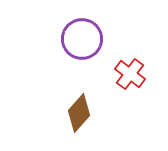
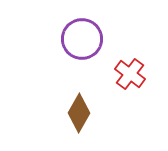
brown diamond: rotated 12 degrees counterclockwise
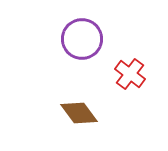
brown diamond: rotated 66 degrees counterclockwise
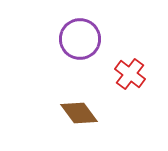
purple circle: moved 2 px left
